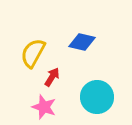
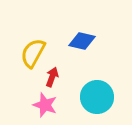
blue diamond: moved 1 px up
red arrow: rotated 12 degrees counterclockwise
pink star: moved 1 px right, 2 px up
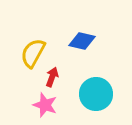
cyan circle: moved 1 px left, 3 px up
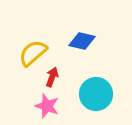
yellow semicircle: rotated 20 degrees clockwise
pink star: moved 2 px right, 1 px down
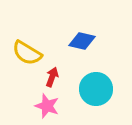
yellow semicircle: moved 6 px left; rotated 108 degrees counterclockwise
cyan circle: moved 5 px up
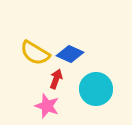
blue diamond: moved 12 px left, 13 px down; rotated 12 degrees clockwise
yellow semicircle: moved 8 px right
red arrow: moved 4 px right, 2 px down
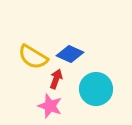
yellow semicircle: moved 2 px left, 4 px down
pink star: moved 3 px right
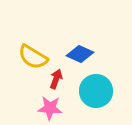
blue diamond: moved 10 px right
cyan circle: moved 2 px down
pink star: moved 2 px down; rotated 15 degrees counterclockwise
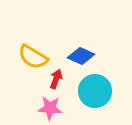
blue diamond: moved 1 px right, 2 px down
cyan circle: moved 1 px left
